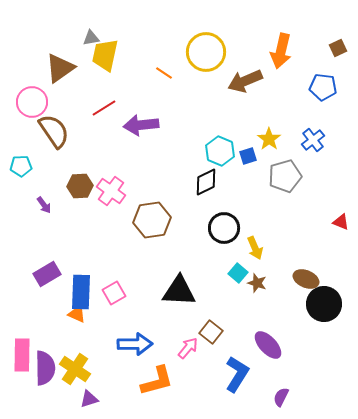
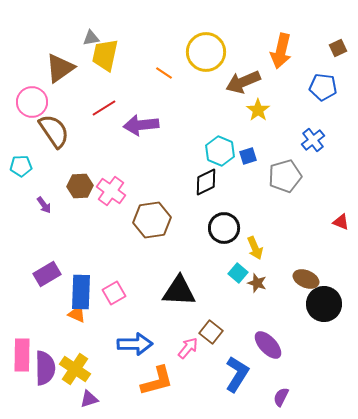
brown arrow at (245, 81): moved 2 px left, 1 px down
yellow star at (269, 139): moved 11 px left, 29 px up
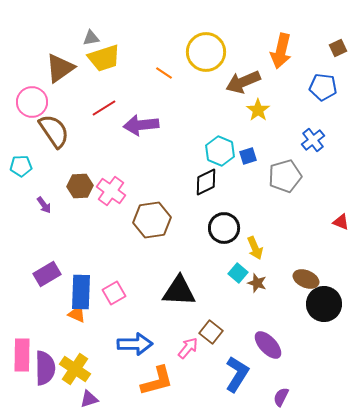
yellow trapezoid at (105, 55): moved 1 px left, 3 px down; rotated 120 degrees counterclockwise
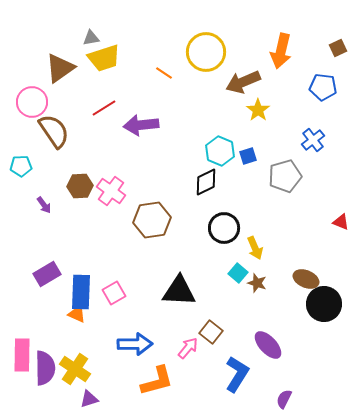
purple semicircle at (281, 397): moved 3 px right, 2 px down
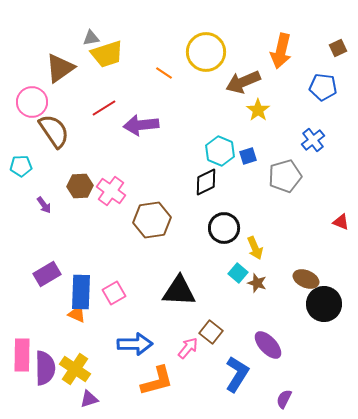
yellow trapezoid at (104, 58): moved 3 px right, 4 px up
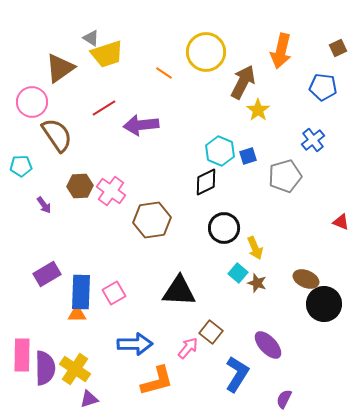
gray triangle at (91, 38): rotated 42 degrees clockwise
brown arrow at (243, 82): rotated 140 degrees clockwise
brown semicircle at (54, 131): moved 3 px right, 4 px down
orange triangle at (77, 314): rotated 24 degrees counterclockwise
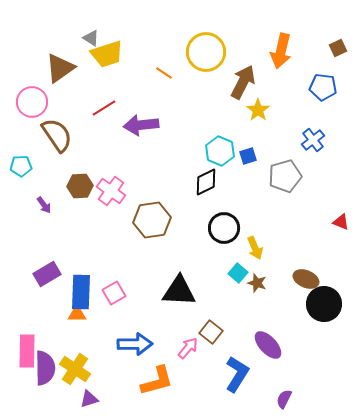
pink rectangle at (22, 355): moved 5 px right, 4 px up
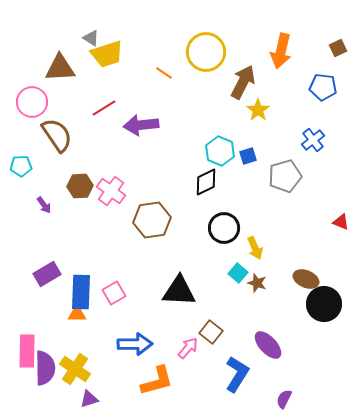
brown triangle at (60, 68): rotated 32 degrees clockwise
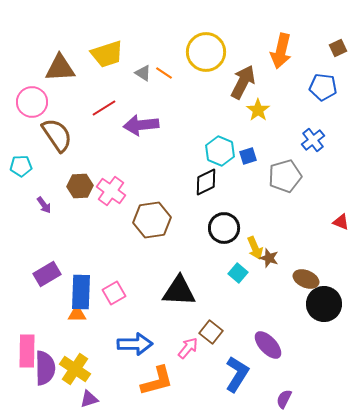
gray triangle at (91, 38): moved 52 px right, 35 px down
brown star at (257, 283): moved 12 px right, 25 px up
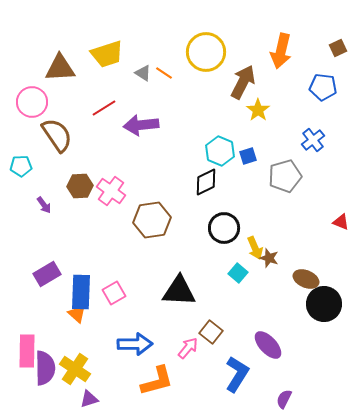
orange triangle at (77, 314): rotated 42 degrees clockwise
